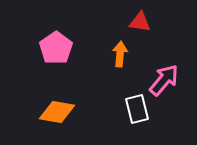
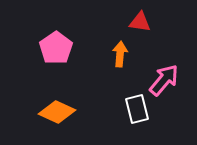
orange diamond: rotated 15 degrees clockwise
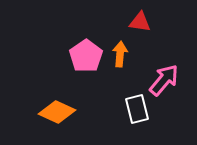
pink pentagon: moved 30 px right, 8 px down
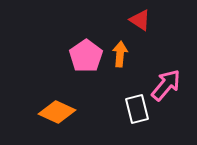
red triangle: moved 2 px up; rotated 25 degrees clockwise
pink arrow: moved 2 px right, 5 px down
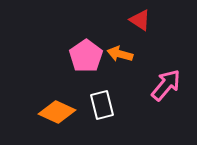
orange arrow: rotated 80 degrees counterclockwise
white rectangle: moved 35 px left, 4 px up
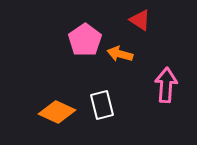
pink pentagon: moved 1 px left, 16 px up
pink arrow: rotated 36 degrees counterclockwise
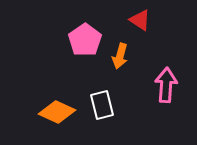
orange arrow: moved 2 px down; rotated 90 degrees counterclockwise
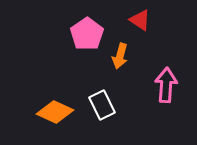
pink pentagon: moved 2 px right, 6 px up
white rectangle: rotated 12 degrees counterclockwise
orange diamond: moved 2 px left
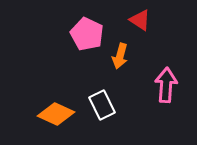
pink pentagon: rotated 12 degrees counterclockwise
orange diamond: moved 1 px right, 2 px down
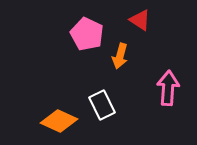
pink arrow: moved 2 px right, 3 px down
orange diamond: moved 3 px right, 7 px down
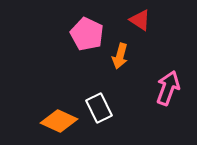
pink arrow: rotated 16 degrees clockwise
white rectangle: moved 3 px left, 3 px down
